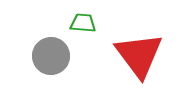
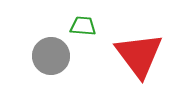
green trapezoid: moved 3 px down
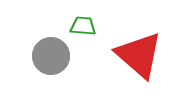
red triangle: rotated 12 degrees counterclockwise
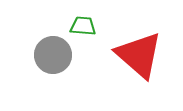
gray circle: moved 2 px right, 1 px up
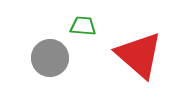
gray circle: moved 3 px left, 3 px down
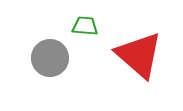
green trapezoid: moved 2 px right
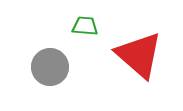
gray circle: moved 9 px down
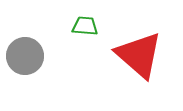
gray circle: moved 25 px left, 11 px up
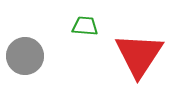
red triangle: rotated 22 degrees clockwise
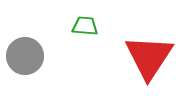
red triangle: moved 10 px right, 2 px down
